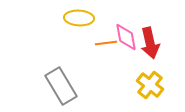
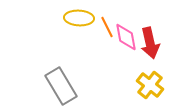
orange line: moved 1 px right, 16 px up; rotated 70 degrees clockwise
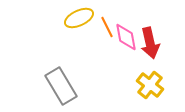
yellow ellipse: rotated 28 degrees counterclockwise
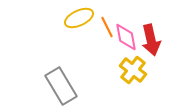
red arrow: moved 1 px right, 3 px up
yellow cross: moved 17 px left, 15 px up
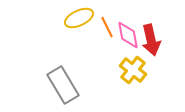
pink diamond: moved 2 px right, 2 px up
gray rectangle: moved 2 px right, 1 px up
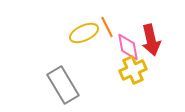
yellow ellipse: moved 5 px right, 15 px down
pink diamond: moved 12 px down
yellow cross: rotated 28 degrees clockwise
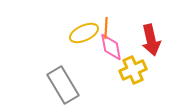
orange line: moved 1 px left, 1 px down; rotated 30 degrees clockwise
pink diamond: moved 17 px left
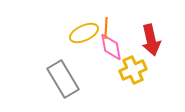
gray rectangle: moved 6 px up
